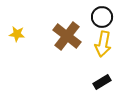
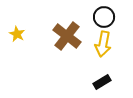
black circle: moved 2 px right
yellow star: rotated 21 degrees clockwise
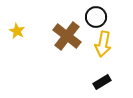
black circle: moved 8 px left
yellow star: moved 3 px up
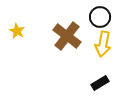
black circle: moved 4 px right
black rectangle: moved 2 px left, 1 px down
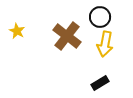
yellow arrow: moved 2 px right
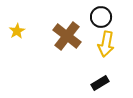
black circle: moved 1 px right
yellow star: rotated 14 degrees clockwise
yellow arrow: moved 1 px right
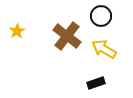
black circle: moved 1 px up
yellow arrow: moved 2 px left, 5 px down; rotated 110 degrees clockwise
black rectangle: moved 4 px left; rotated 12 degrees clockwise
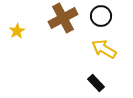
brown cross: moved 4 px left, 18 px up; rotated 24 degrees clockwise
black rectangle: rotated 66 degrees clockwise
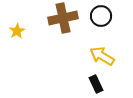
brown cross: rotated 16 degrees clockwise
yellow arrow: moved 2 px left, 7 px down
black rectangle: moved 1 px down; rotated 18 degrees clockwise
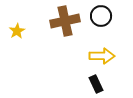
brown cross: moved 2 px right, 3 px down
yellow arrow: rotated 150 degrees clockwise
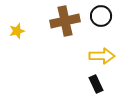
yellow star: rotated 14 degrees clockwise
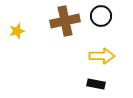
black rectangle: rotated 54 degrees counterclockwise
